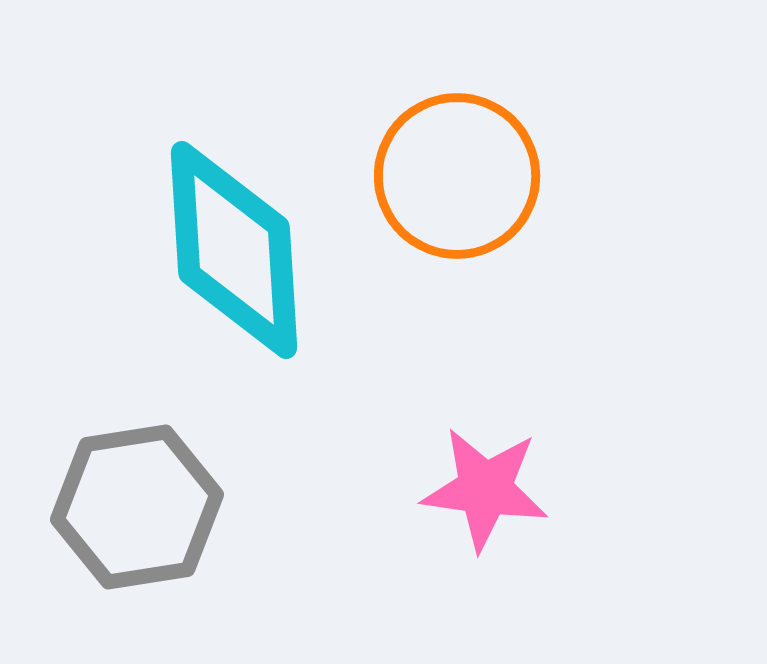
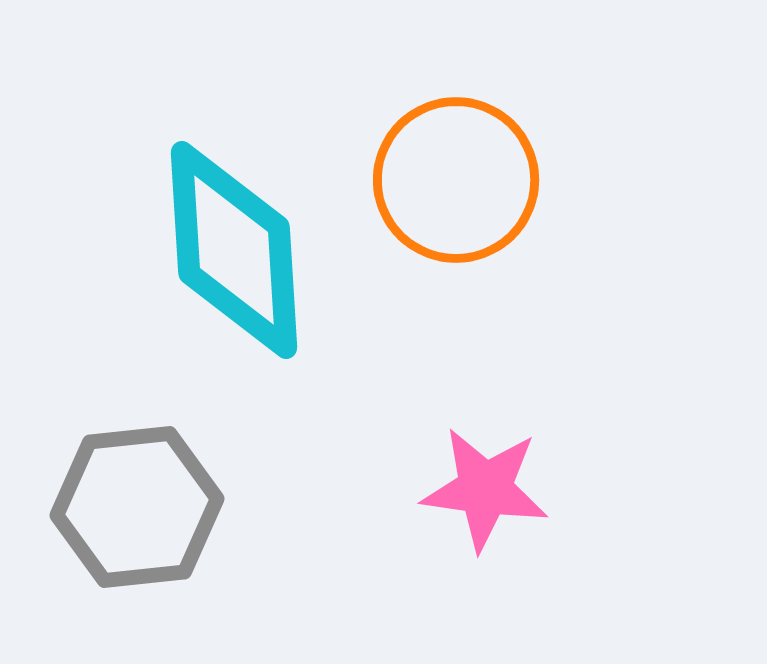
orange circle: moved 1 px left, 4 px down
gray hexagon: rotated 3 degrees clockwise
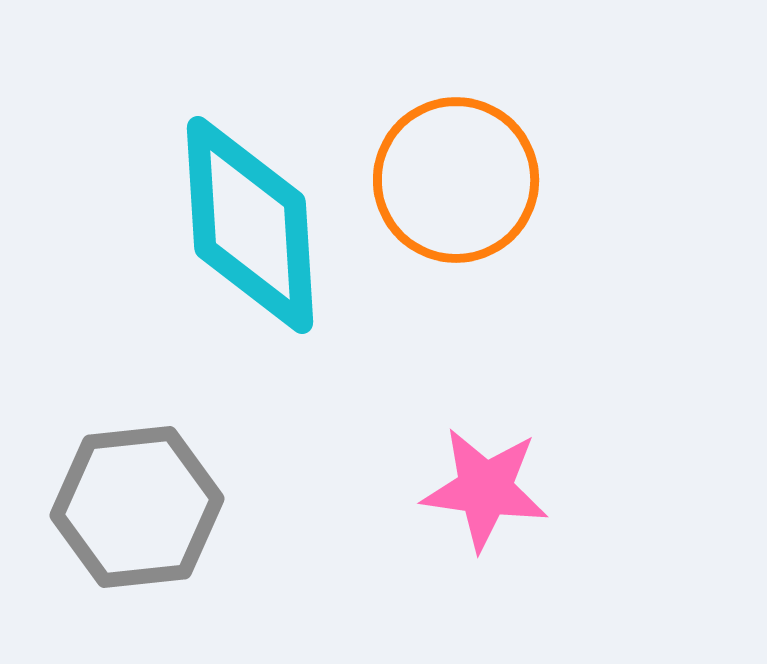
cyan diamond: moved 16 px right, 25 px up
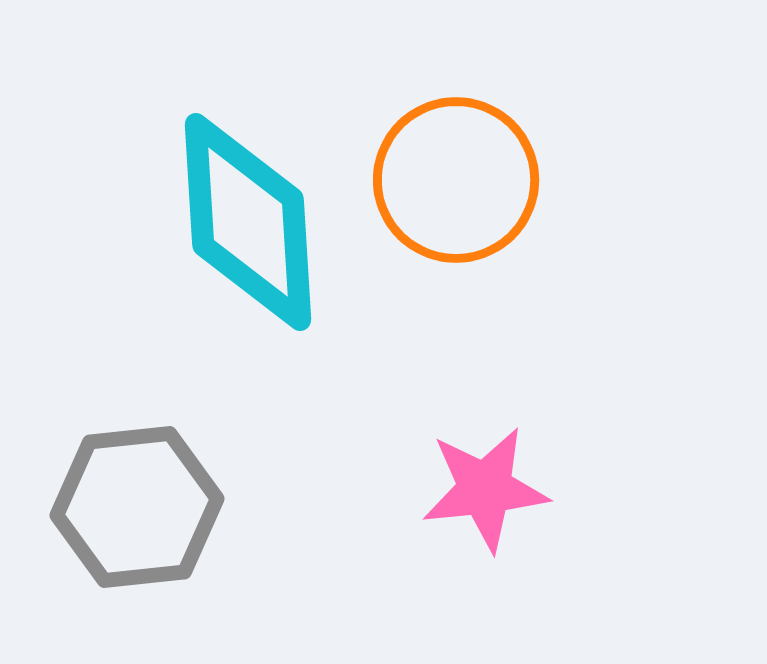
cyan diamond: moved 2 px left, 3 px up
pink star: rotated 14 degrees counterclockwise
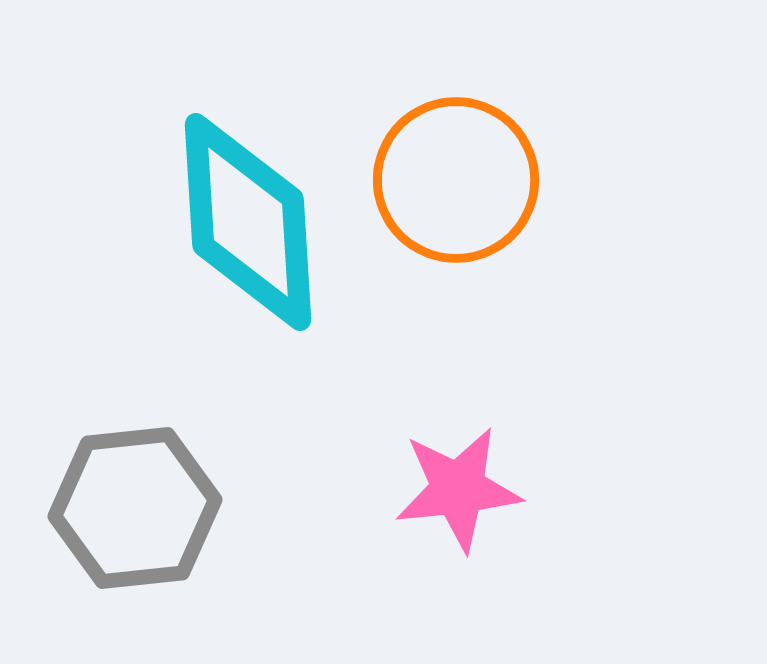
pink star: moved 27 px left
gray hexagon: moved 2 px left, 1 px down
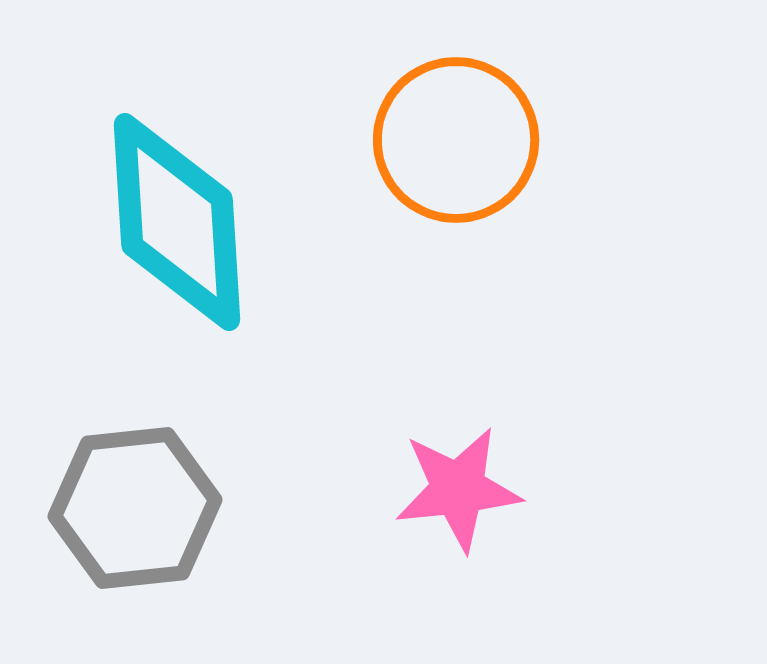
orange circle: moved 40 px up
cyan diamond: moved 71 px left
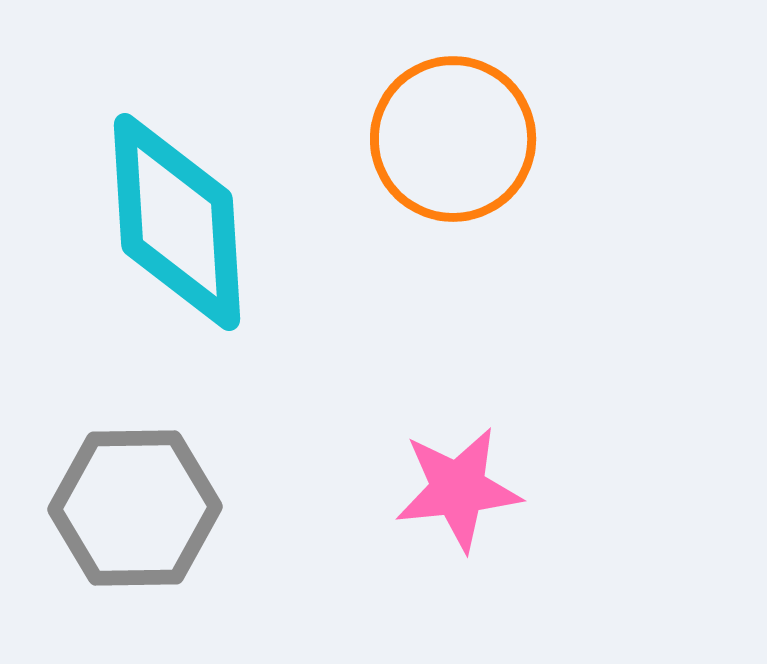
orange circle: moved 3 px left, 1 px up
gray hexagon: rotated 5 degrees clockwise
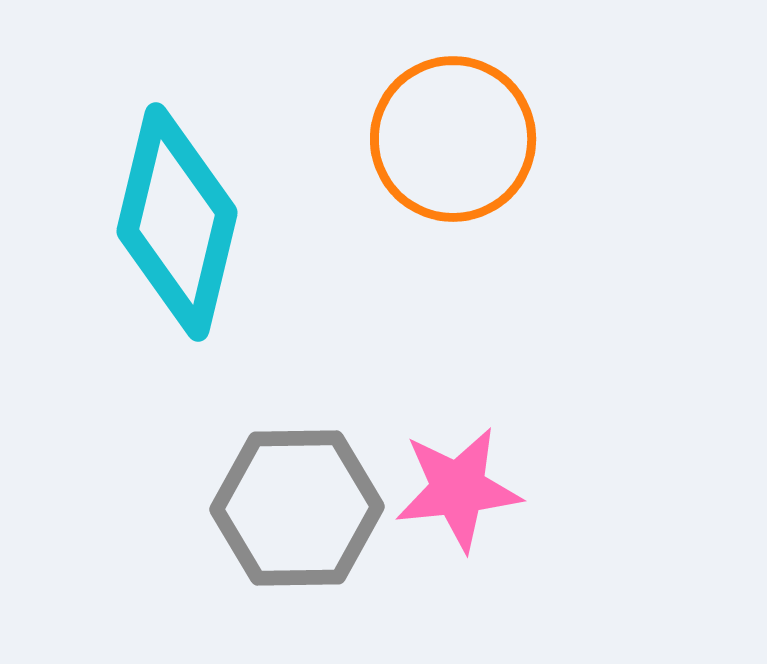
cyan diamond: rotated 17 degrees clockwise
gray hexagon: moved 162 px right
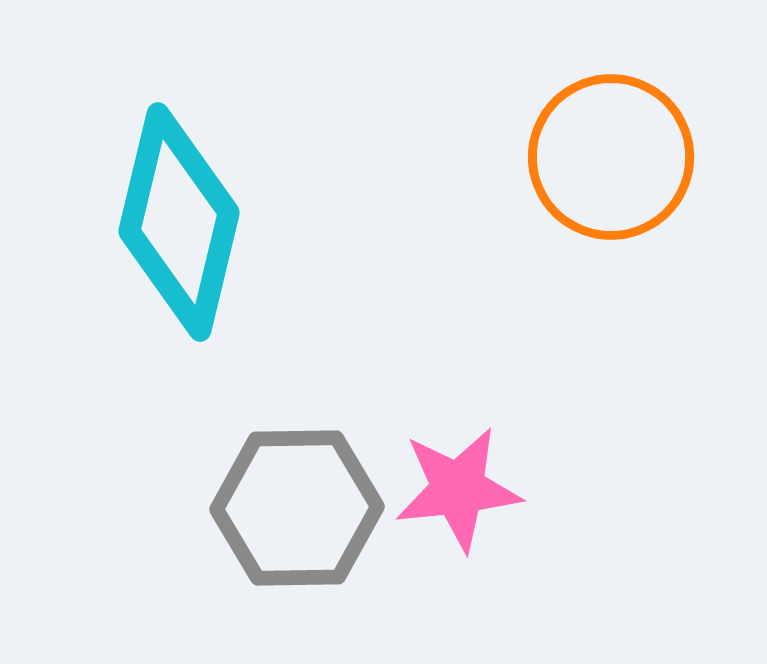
orange circle: moved 158 px right, 18 px down
cyan diamond: moved 2 px right
